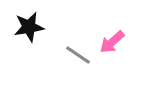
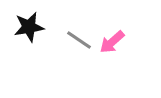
gray line: moved 1 px right, 15 px up
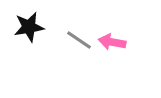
pink arrow: rotated 52 degrees clockwise
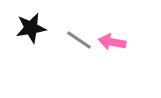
black star: moved 2 px right, 1 px down
